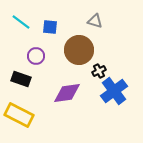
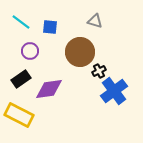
brown circle: moved 1 px right, 2 px down
purple circle: moved 6 px left, 5 px up
black rectangle: rotated 54 degrees counterclockwise
purple diamond: moved 18 px left, 4 px up
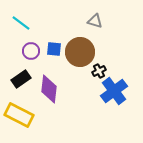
cyan line: moved 1 px down
blue square: moved 4 px right, 22 px down
purple circle: moved 1 px right
purple diamond: rotated 76 degrees counterclockwise
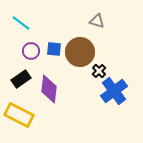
gray triangle: moved 2 px right
black cross: rotated 16 degrees counterclockwise
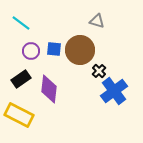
brown circle: moved 2 px up
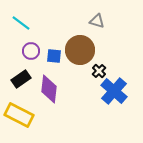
blue square: moved 7 px down
blue cross: rotated 12 degrees counterclockwise
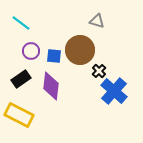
purple diamond: moved 2 px right, 3 px up
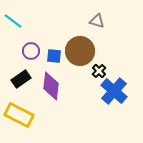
cyan line: moved 8 px left, 2 px up
brown circle: moved 1 px down
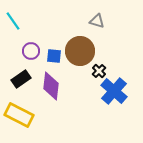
cyan line: rotated 18 degrees clockwise
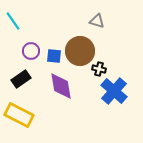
black cross: moved 2 px up; rotated 32 degrees counterclockwise
purple diamond: moved 10 px right; rotated 16 degrees counterclockwise
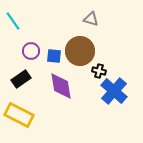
gray triangle: moved 6 px left, 2 px up
black cross: moved 2 px down
